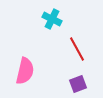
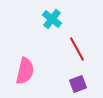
cyan cross: rotated 12 degrees clockwise
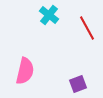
cyan cross: moved 3 px left, 4 px up
red line: moved 10 px right, 21 px up
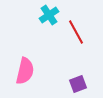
cyan cross: rotated 18 degrees clockwise
red line: moved 11 px left, 4 px down
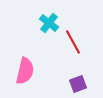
cyan cross: moved 8 px down; rotated 18 degrees counterclockwise
red line: moved 3 px left, 10 px down
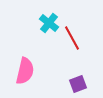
red line: moved 1 px left, 4 px up
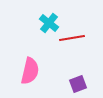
red line: rotated 70 degrees counterclockwise
pink semicircle: moved 5 px right
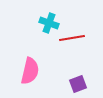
cyan cross: rotated 18 degrees counterclockwise
